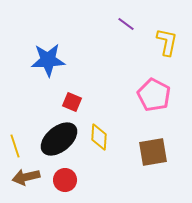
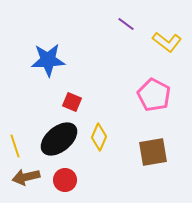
yellow L-shape: rotated 116 degrees clockwise
yellow diamond: rotated 20 degrees clockwise
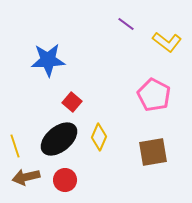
red square: rotated 18 degrees clockwise
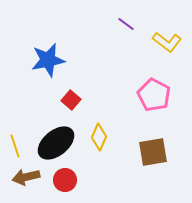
blue star: rotated 8 degrees counterclockwise
red square: moved 1 px left, 2 px up
black ellipse: moved 3 px left, 4 px down
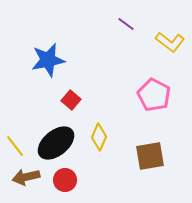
yellow L-shape: moved 3 px right
yellow line: rotated 20 degrees counterclockwise
brown square: moved 3 px left, 4 px down
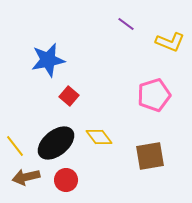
yellow L-shape: rotated 16 degrees counterclockwise
pink pentagon: rotated 28 degrees clockwise
red square: moved 2 px left, 4 px up
yellow diamond: rotated 60 degrees counterclockwise
red circle: moved 1 px right
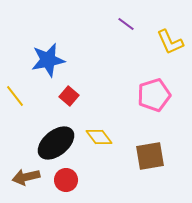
yellow L-shape: rotated 44 degrees clockwise
yellow line: moved 50 px up
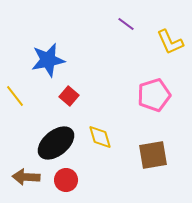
yellow diamond: moved 1 px right; rotated 20 degrees clockwise
brown square: moved 3 px right, 1 px up
brown arrow: rotated 16 degrees clockwise
